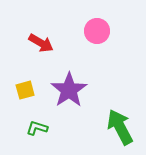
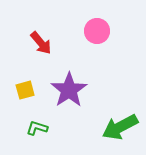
red arrow: rotated 20 degrees clockwise
green arrow: rotated 90 degrees counterclockwise
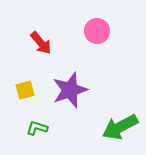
purple star: moved 1 px right; rotated 15 degrees clockwise
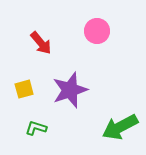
yellow square: moved 1 px left, 1 px up
green L-shape: moved 1 px left
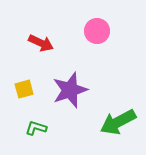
red arrow: rotated 25 degrees counterclockwise
green arrow: moved 2 px left, 5 px up
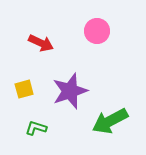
purple star: moved 1 px down
green arrow: moved 8 px left, 1 px up
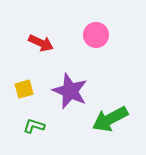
pink circle: moved 1 px left, 4 px down
purple star: rotated 30 degrees counterclockwise
green arrow: moved 2 px up
green L-shape: moved 2 px left, 2 px up
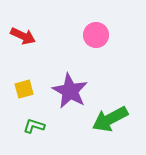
red arrow: moved 18 px left, 7 px up
purple star: rotated 6 degrees clockwise
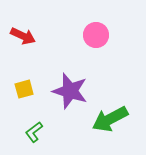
purple star: rotated 12 degrees counterclockwise
green L-shape: moved 6 px down; rotated 55 degrees counterclockwise
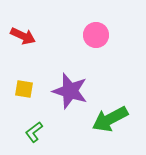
yellow square: rotated 24 degrees clockwise
